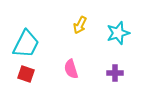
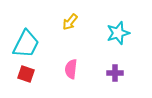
yellow arrow: moved 10 px left, 3 px up; rotated 12 degrees clockwise
pink semicircle: rotated 24 degrees clockwise
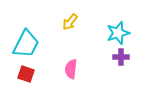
purple cross: moved 6 px right, 16 px up
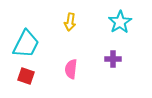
yellow arrow: rotated 30 degrees counterclockwise
cyan star: moved 2 px right, 11 px up; rotated 15 degrees counterclockwise
purple cross: moved 8 px left, 2 px down
red square: moved 2 px down
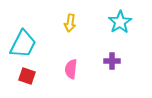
yellow arrow: moved 1 px down
cyan trapezoid: moved 3 px left
purple cross: moved 1 px left, 2 px down
red square: moved 1 px right
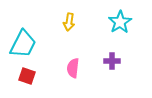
yellow arrow: moved 1 px left, 1 px up
pink semicircle: moved 2 px right, 1 px up
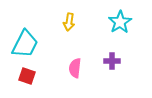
cyan trapezoid: moved 2 px right
pink semicircle: moved 2 px right
